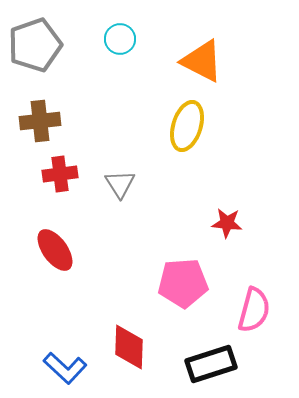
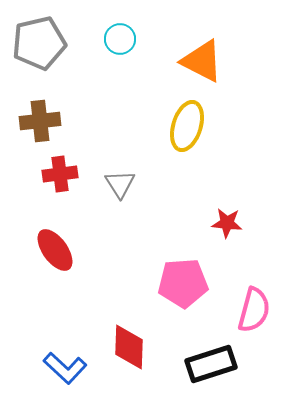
gray pentagon: moved 4 px right, 2 px up; rotated 6 degrees clockwise
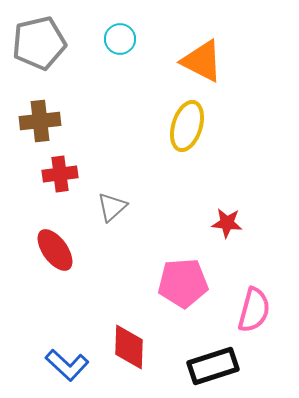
gray triangle: moved 8 px left, 23 px down; rotated 20 degrees clockwise
black rectangle: moved 2 px right, 2 px down
blue L-shape: moved 2 px right, 3 px up
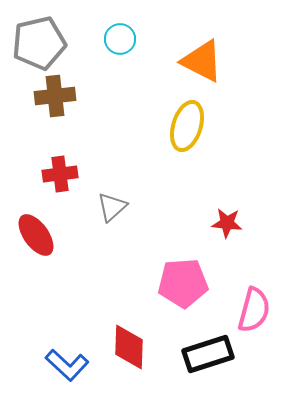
brown cross: moved 15 px right, 25 px up
red ellipse: moved 19 px left, 15 px up
black rectangle: moved 5 px left, 12 px up
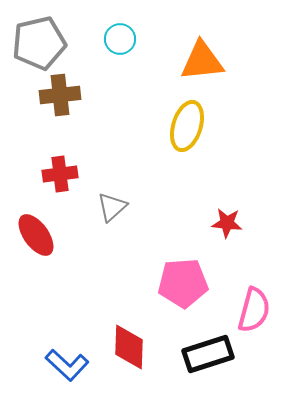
orange triangle: rotated 33 degrees counterclockwise
brown cross: moved 5 px right, 1 px up
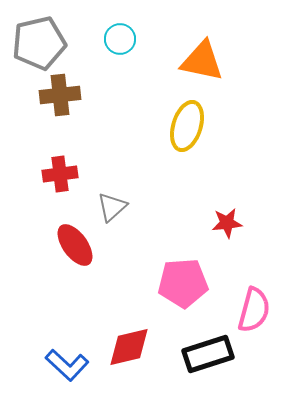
orange triangle: rotated 18 degrees clockwise
red star: rotated 12 degrees counterclockwise
red ellipse: moved 39 px right, 10 px down
red diamond: rotated 75 degrees clockwise
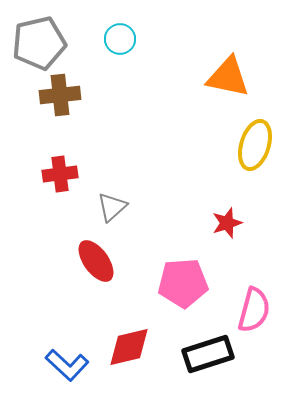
orange triangle: moved 26 px right, 16 px down
yellow ellipse: moved 68 px right, 19 px down
red star: rotated 12 degrees counterclockwise
red ellipse: moved 21 px right, 16 px down
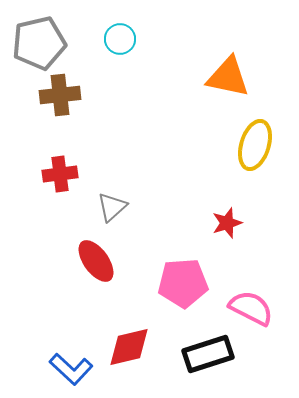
pink semicircle: moved 3 px left, 2 px up; rotated 78 degrees counterclockwise
blue L-shape: moved 4 px right, 4 px down
